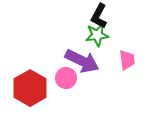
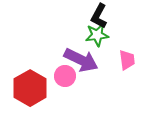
purple arrow: moved 1 px left, 1 px up
pink circle: moved 1 px left, 2 px up
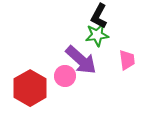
purple arrow: rotated 16 degrees clockwise
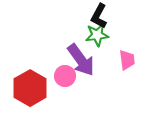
purple arrow: rotated 12 degrees clockwise
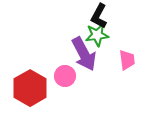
purple arrow: moved 3 px right, 6 px up; rotated 8 degrees clockwise
